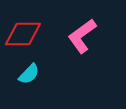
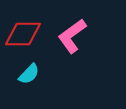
pink L-shape: moved 10 px left
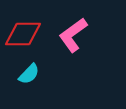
pink L-shape: moved 1 px right, 1 px up
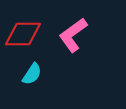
cyan semicircle: moved 3 px right; rotated 10 degrees counterclockwise
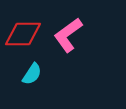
pink L-shape: moved 5 px left
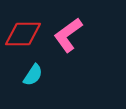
cyan semicircle: moved 1 px right, 1 px down
